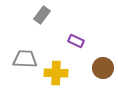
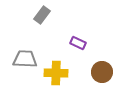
purple rectangle: moved 2 px right, 2 px down
brown circle: moved 1 px left, 4 px down
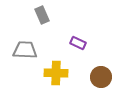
gray rectangle: rotated 60 degrees counterclockwise
gray trapezoid: moved 9 px up
brown circle: moved 1 px left, 5 px down
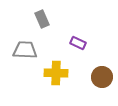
gray rectangle: moved 4 px down
brown circle: moved 1 px right
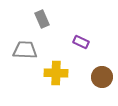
purple rectangle: moved 3 px right, 1 px up
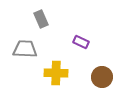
gray rectangle: moved 1 px left
gray trapezoid: moved 1 px up
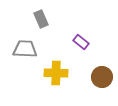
purple rectangle: rotated 14 degrees clockwise
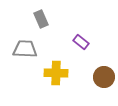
brown circle: moved 2 px right
